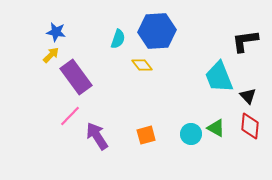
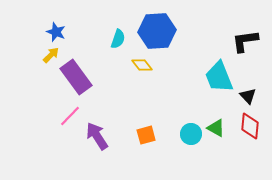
blue star: rotated 12 degrees clockwise
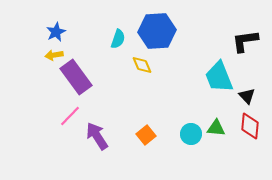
blue star: rotated 24 degrees clockwise
yellow arrow: moved 3 px right; rotated 144 degrees counterclockwise
yellow diamond: rotated 15 degrees clockwise
black triangle: moved 1 px left
green triangle: rotated 24 degrees counterclockwise
orange square: rotated 24 degrees counterclockwise
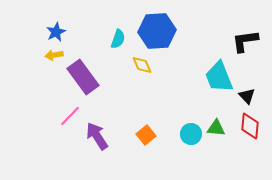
purple rectangle: moved 7 px right
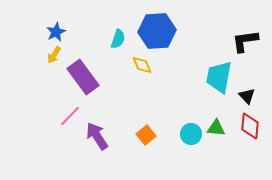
yellow arrow: rotated 48 degrees counterclockwise
cyan trapezoid: rotated 32 degrees clockwise
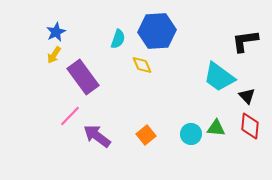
cyan trapezoid: rotated 64 degrees counterclockwise
purple arrow: rotated 20 degrees counterclockwise
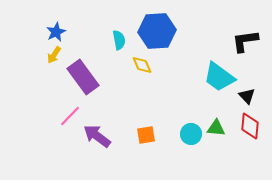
cyan semicircle: moved 1 px right, 1 px down; rotated 30 degrees counterclockwise
orange square: rotated 30 degrees clockwise
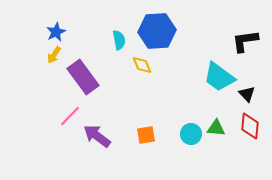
black triangle: moved 2 px up
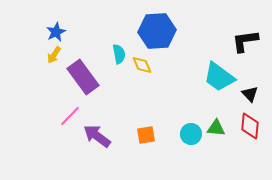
cyan semicircle: moved 14 px down
black triangle: moved 3 px right
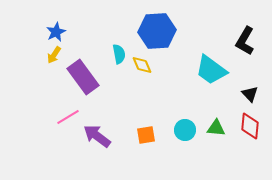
black L-shape: rotated 52 degrees counterclockwise
cyan trapezoid: moved 8 px left, 7 px up
pink line: moved 2 px left, 1 px down; rotated 15 degrees clockwise
cyan circle: moved 6 px left, 4 px up
